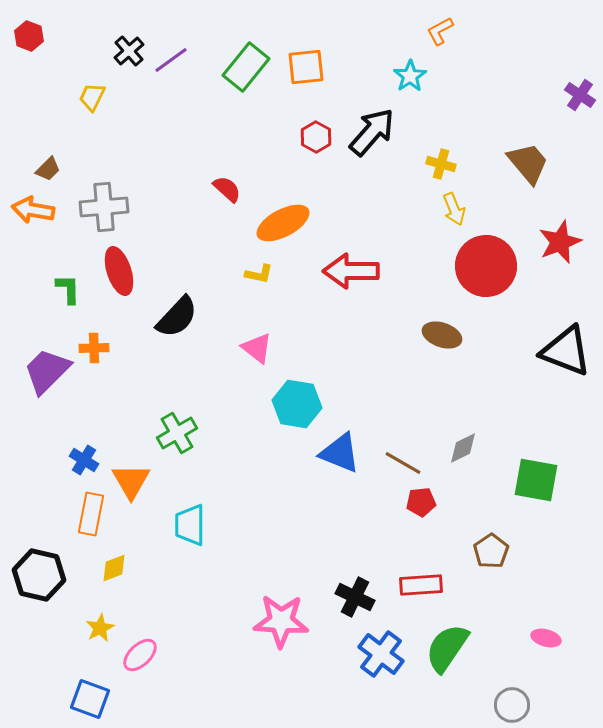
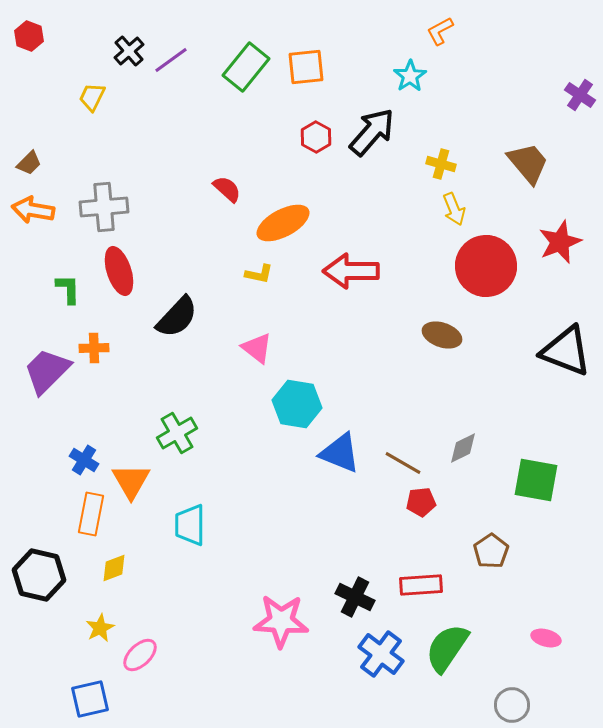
brown trapezoid at (48, 169): moved 19 px left, 6 px up
blue square at (90, 699): rotated 33 degrees counterclockwise
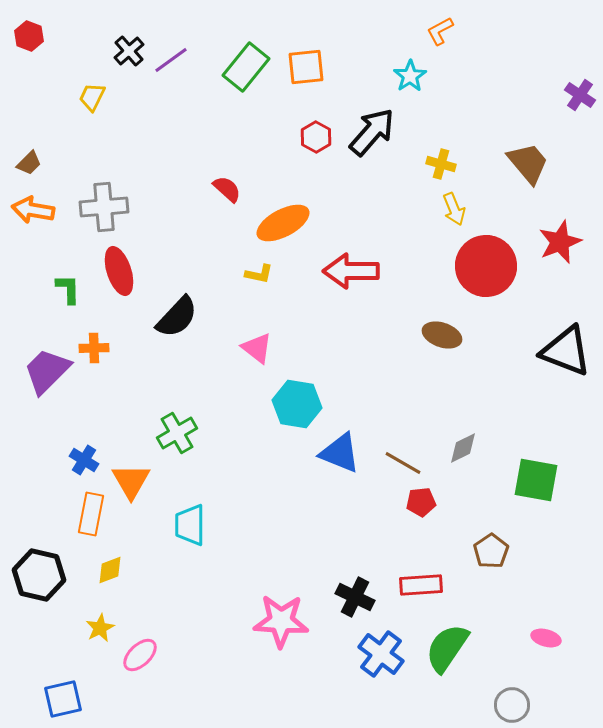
yellow diamond at (114, 568): moved 4 px left, 2 px down
blue square at (90, 699): moved 27 px left
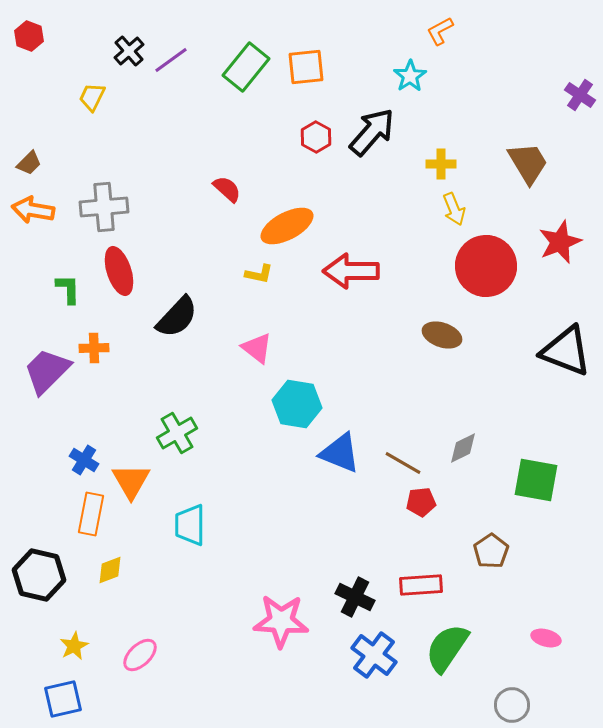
brown trapezoid at (528, 163): rotated 9 degrees clockwise
yellow cross at (441, 164): rotated 16 degrees counterclockwise
orange ellipse at (283, 223): moved 4 px right, 3 px down
yellow star at (100, 628): moved 26 px left, 18 px down
blue cross at (381, 654): moved 7 px left, 1 px down
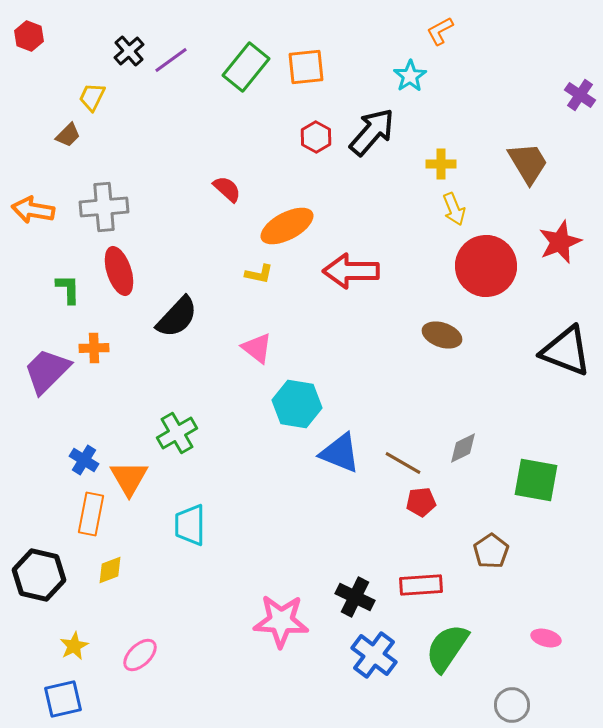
brown trapezoid at (29, 163): moved 39 px right, 28 px up
orange triangle at (131, 481): moved 2 px left, 3 px up
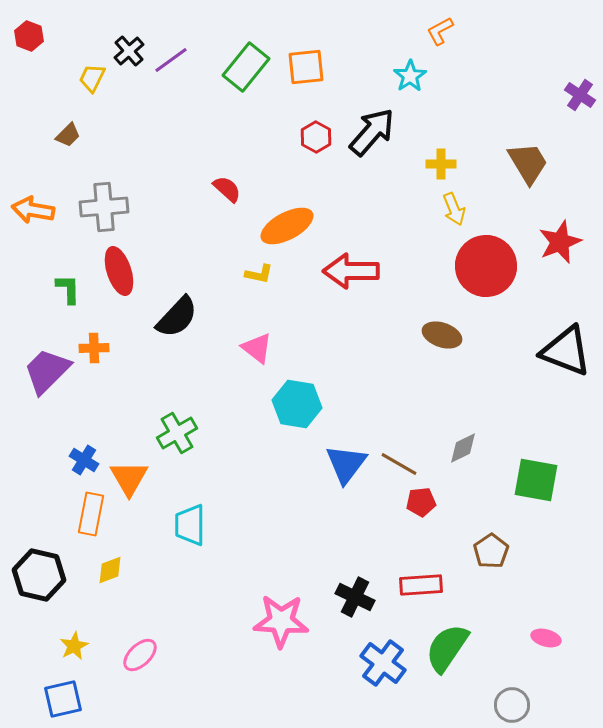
yellow trapezoid at (92, 97): moved 19 px up
blue triangle at (340, 453): moved 6 px right, 11 px down; rotated 45 degrees clockwise
brown line at (403, 463): moved 4 px left, 1 px down
blue cross at (374, 655): moved 9 px right, 8 px down
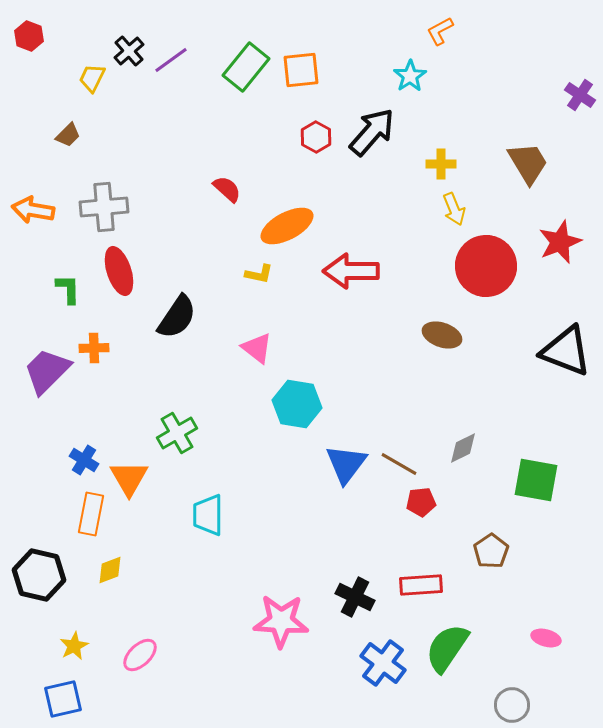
orange square at (306, 67): moved 5 px left, 3 px down
black semicircle at (177, 317): rotated 9 degrees counterclockwise
cyan trapezoid at (190, 525): moved 18 px right, 10 px up
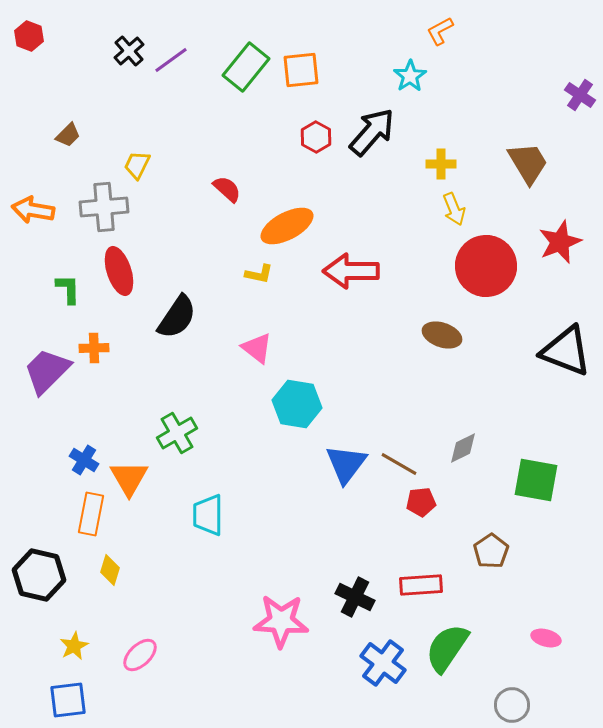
yellow trapezoid at (92, 78): moved 45 px right, 87 px down
yellow diamond at (110, 570): rotated 52 degrees counterclockwise
blue square at (63, 699): moved 5 px right, 1 px down; rotated 6 degrees clockwise
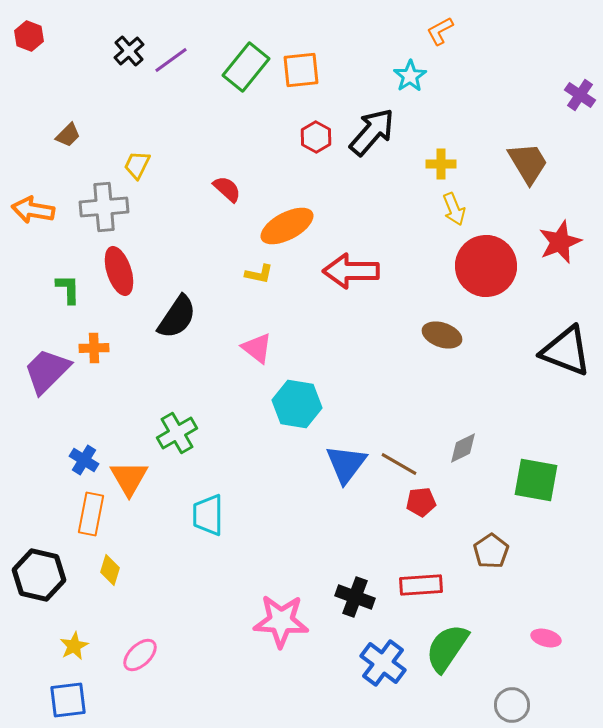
black cross at (355, 597): rotated 6 degrees counterclockwise
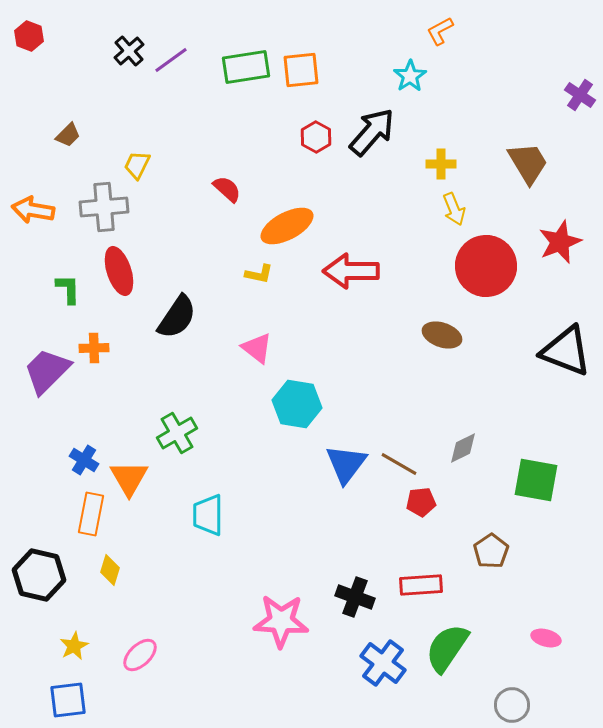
green rectangle at (246, 67): rotated 42 degrees clockwise
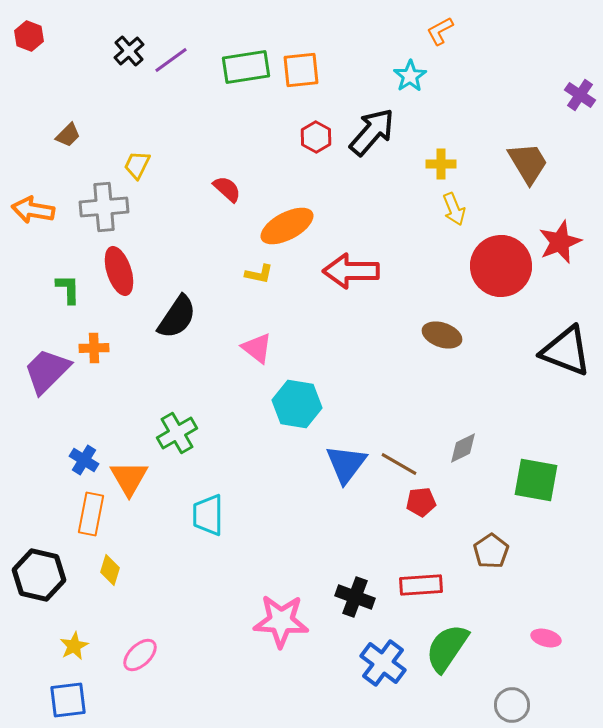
red circle at (486, 266): moved 15 px right
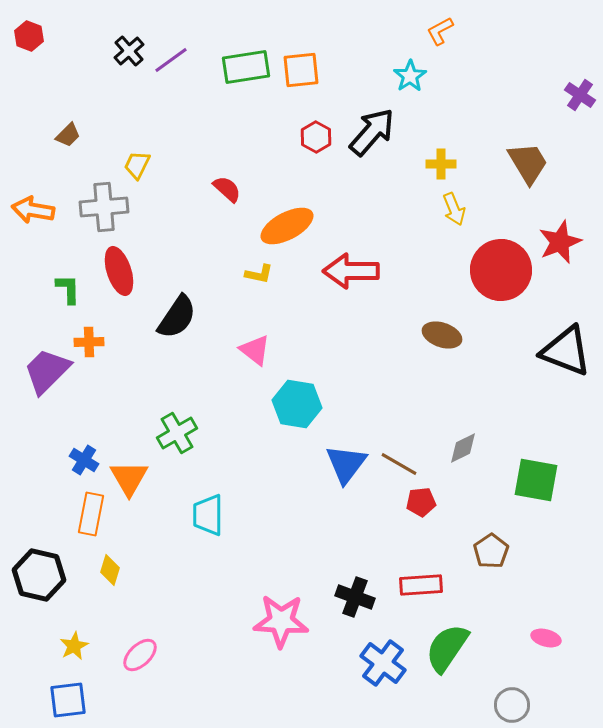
red circle at (501, 266): moved 4 px down
orange cross at (94, 348): moved 5 px left, 6 px up
pink triangle at (257, 348): moved 2 px left, 2 px down
